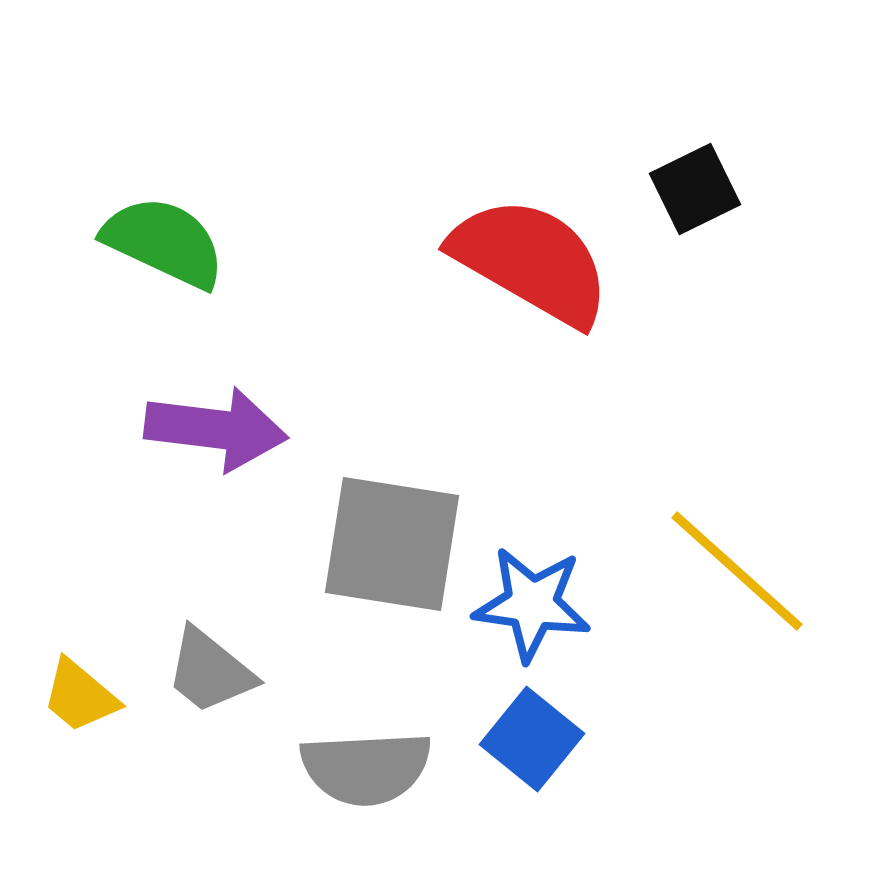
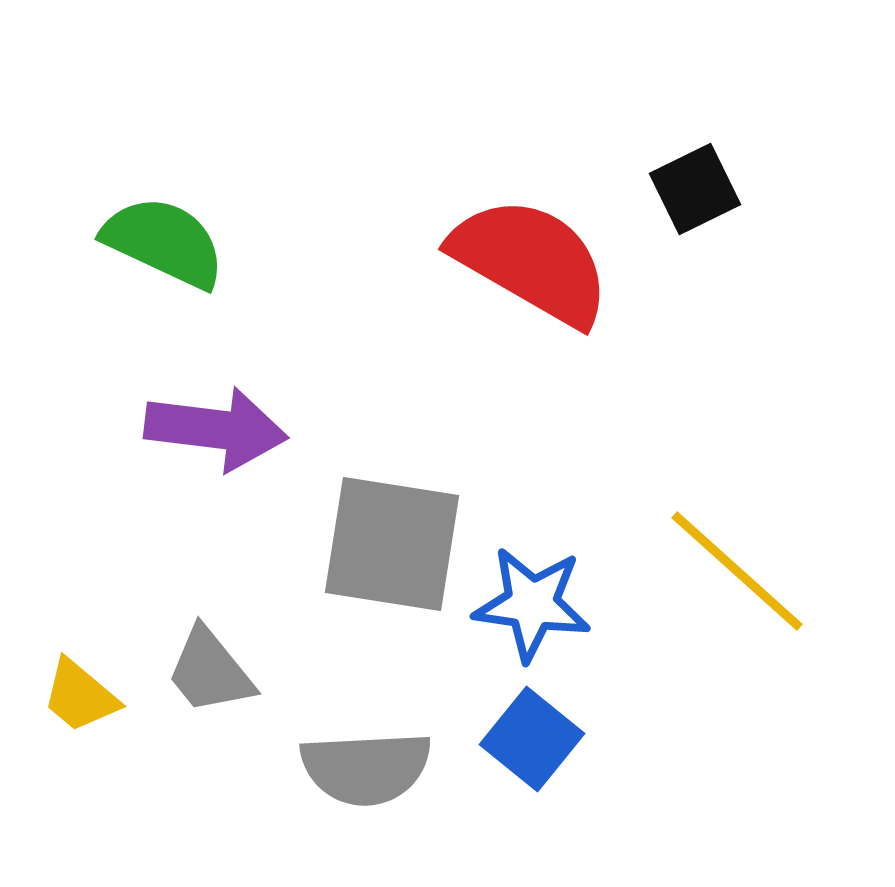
gray trapezoid: rotated 12 degrees clockwise
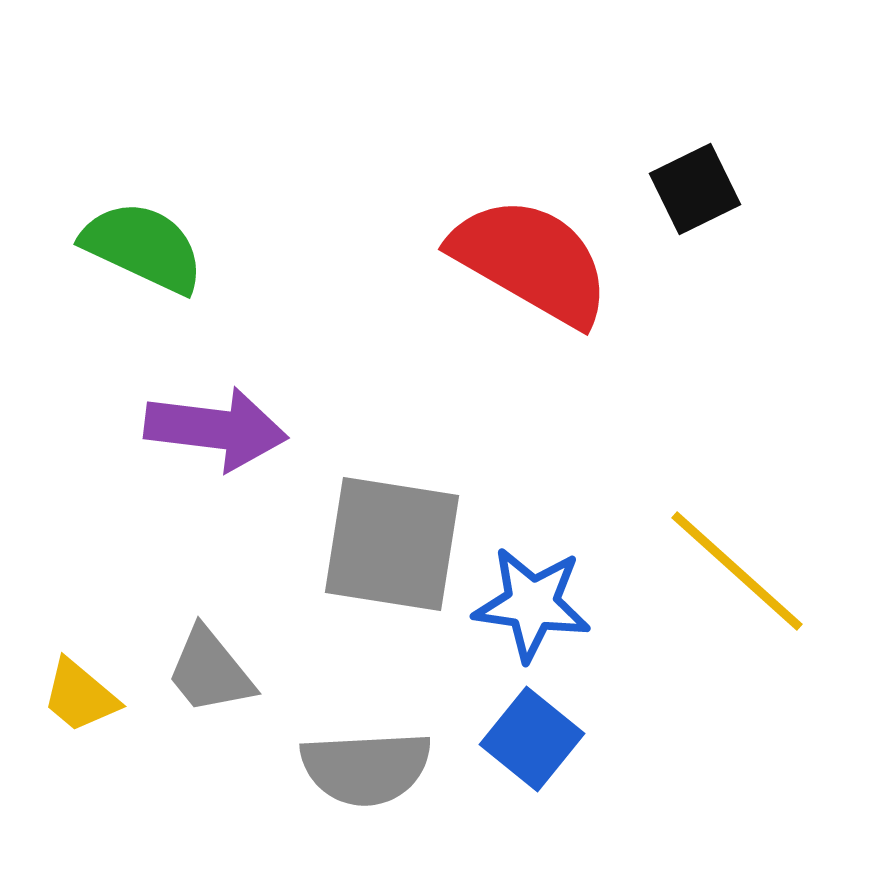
green semicircle: moved 21 px left, 5 px down
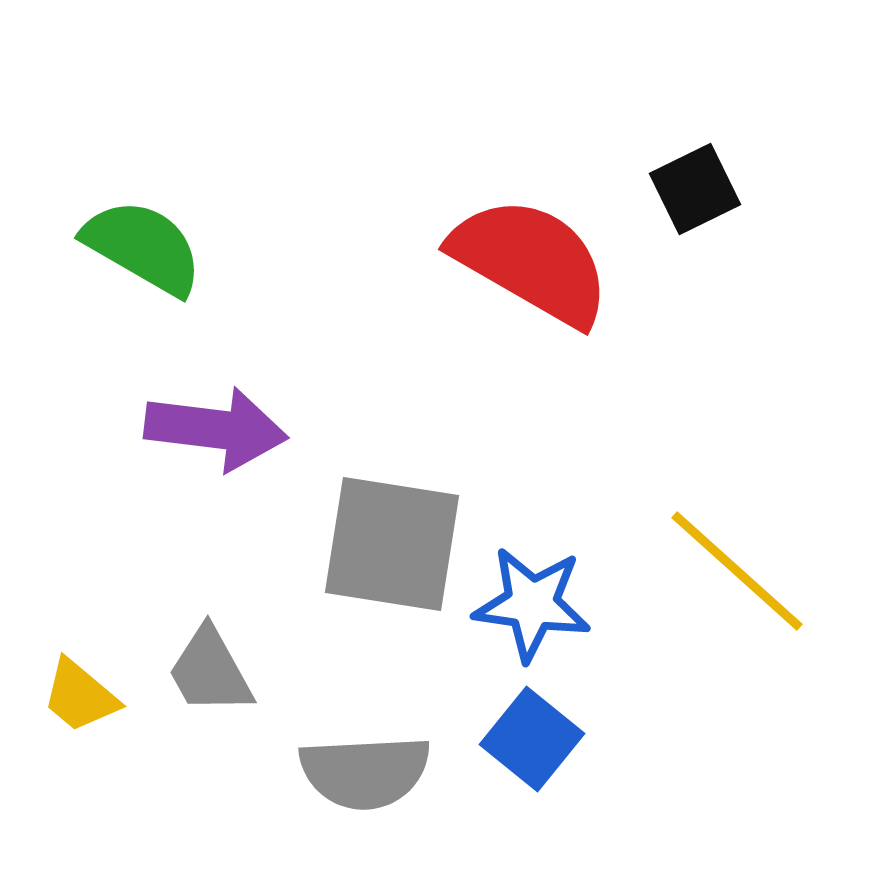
green semicircle: rotated 5 degrees clockwise
gray trapezoid: rotated 10 degrees clockwise
gray semicircle: moved 1 px left, 4 px down
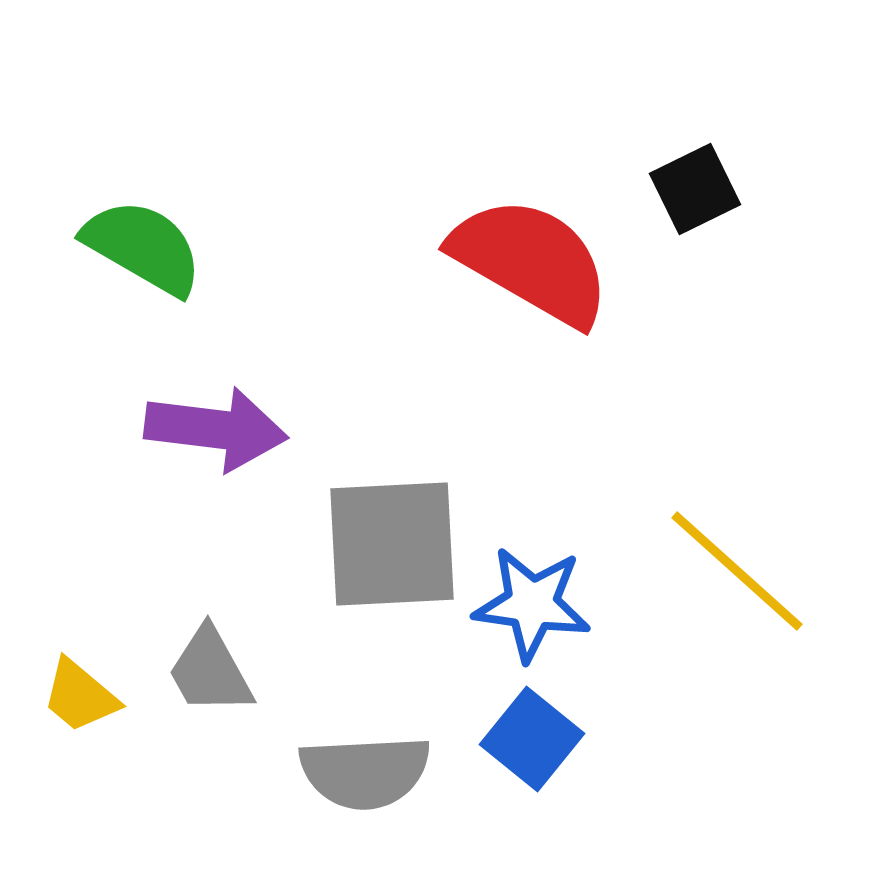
gray square: rotated 12 degrees counterclockwise
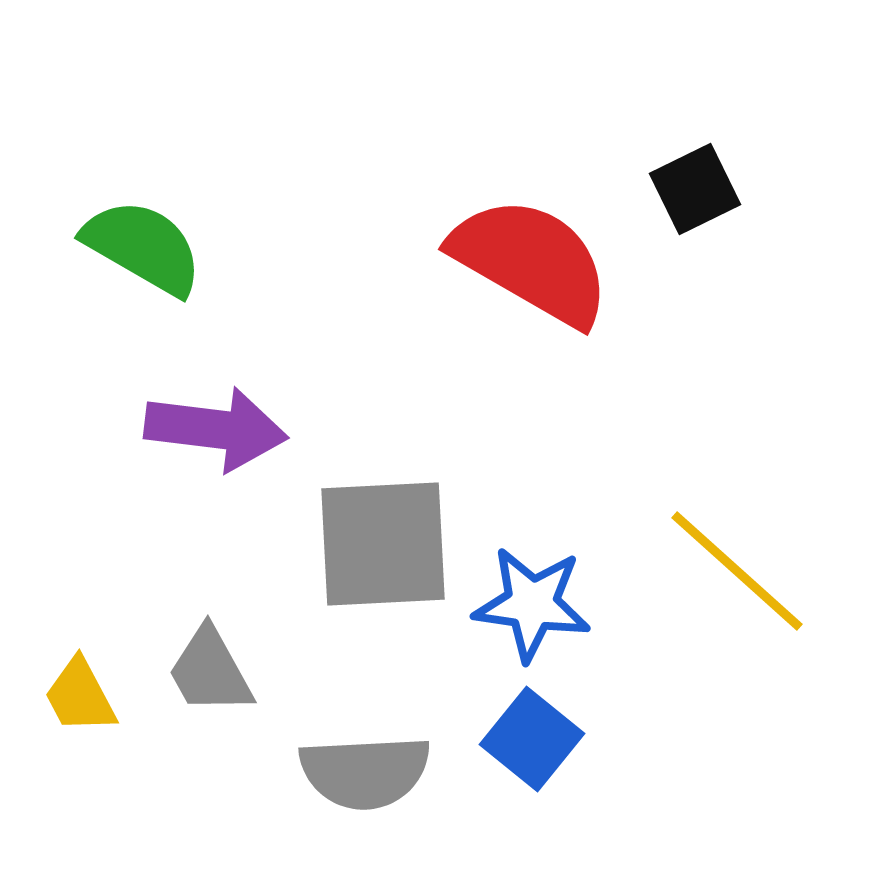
gray square: moved 9 px left
yellow trapezoid: rotated 22 degrees clockwise
